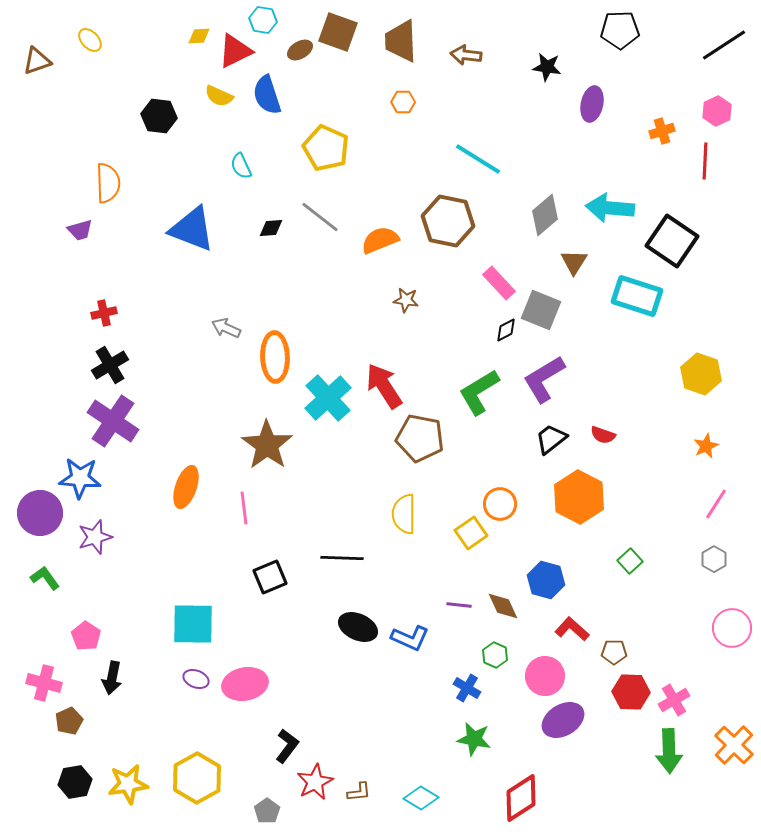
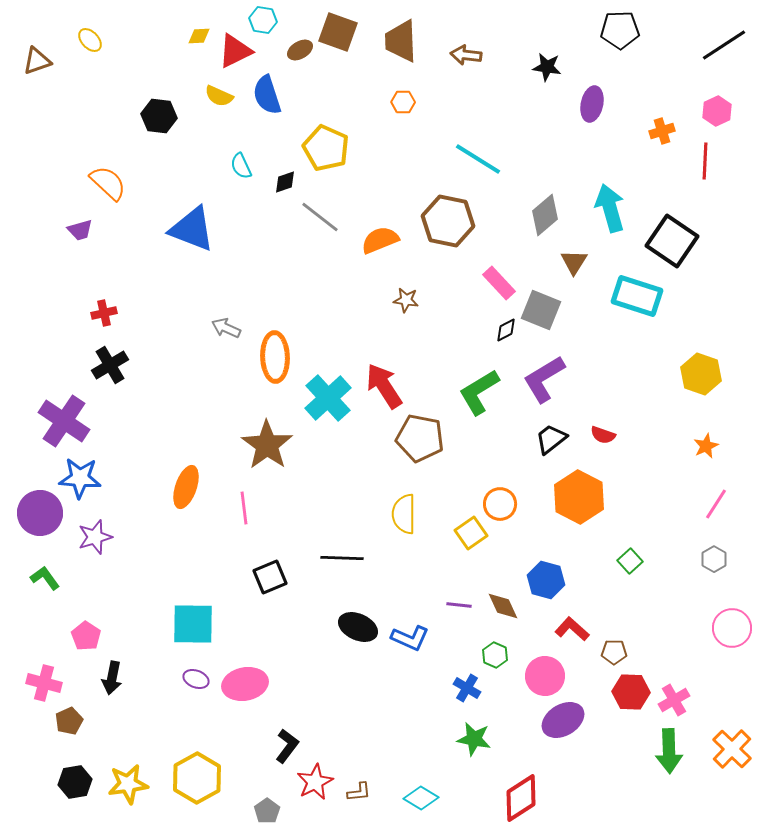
orange semicircle at (108, 183): rotated 45 degrees counterclockwise
cyan arrow at (610, 208): rotated 69 degrees clockwise
black diamond at (271, 228): moved 14 px right, 46 px up; rotated 15 degrees counterclockwise
purple cross at (113, 421): moved 49 px left
orange cross at (734, 745): moved 2 px left, 4 px down
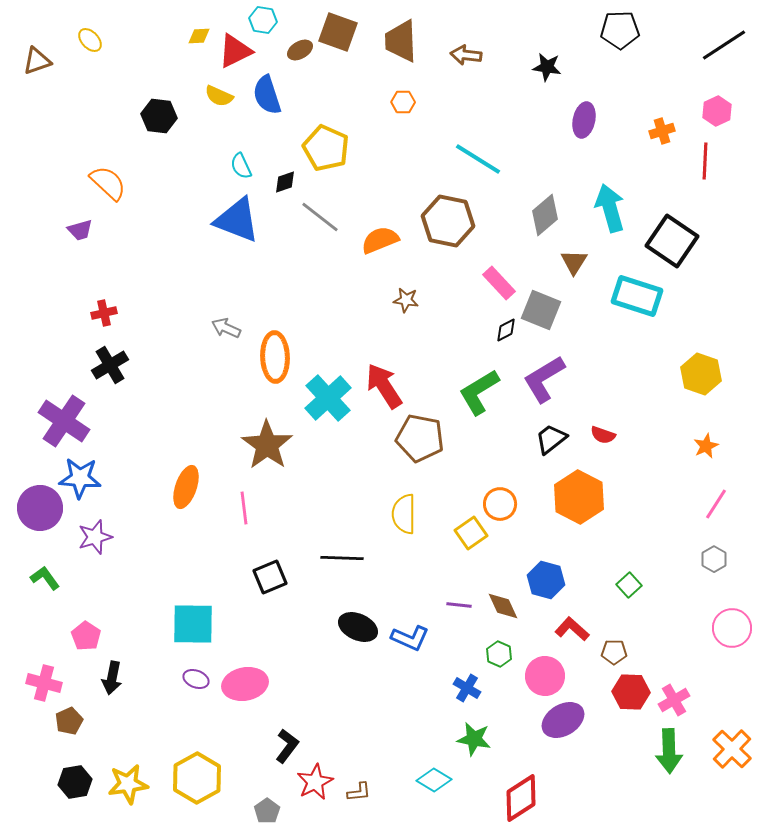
purple ellipse at (592, 104): moved 8 px left, 16 px down
blue triangle at (192, 229): moved 45 px right, 9 px up
purple circle at (40, 513): moved 5 px up
green square at (630, 561): moved 1 px left, 24 px down
green hexagon at (495, 655): moved 4 px right, 1 px up
cyan diamond at (421, 798): moved 13 px right, 18 px up
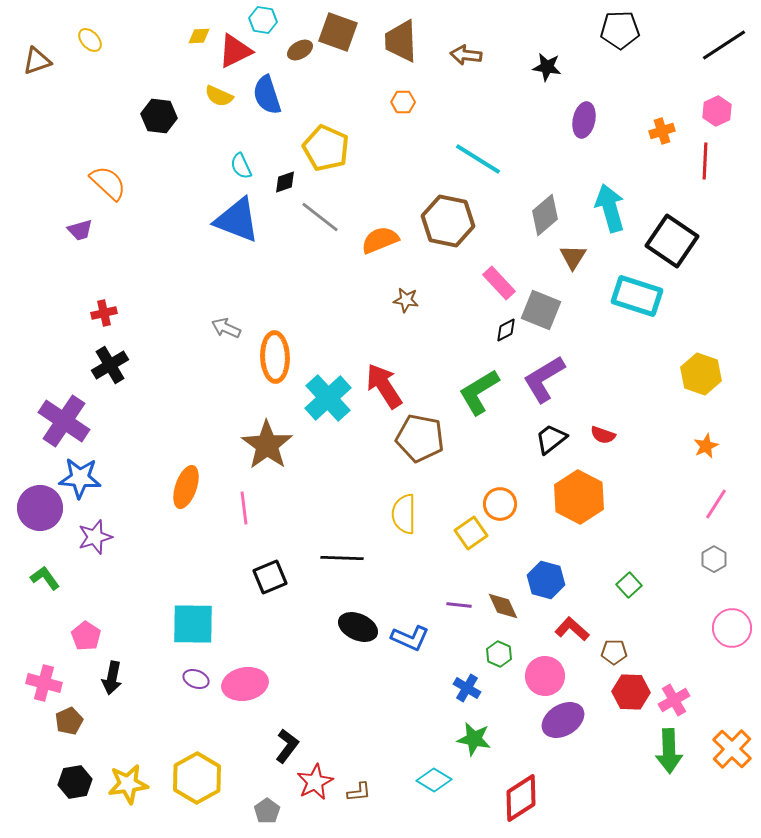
brown triangle at (574, 262): moved 1 px left, 5 px up
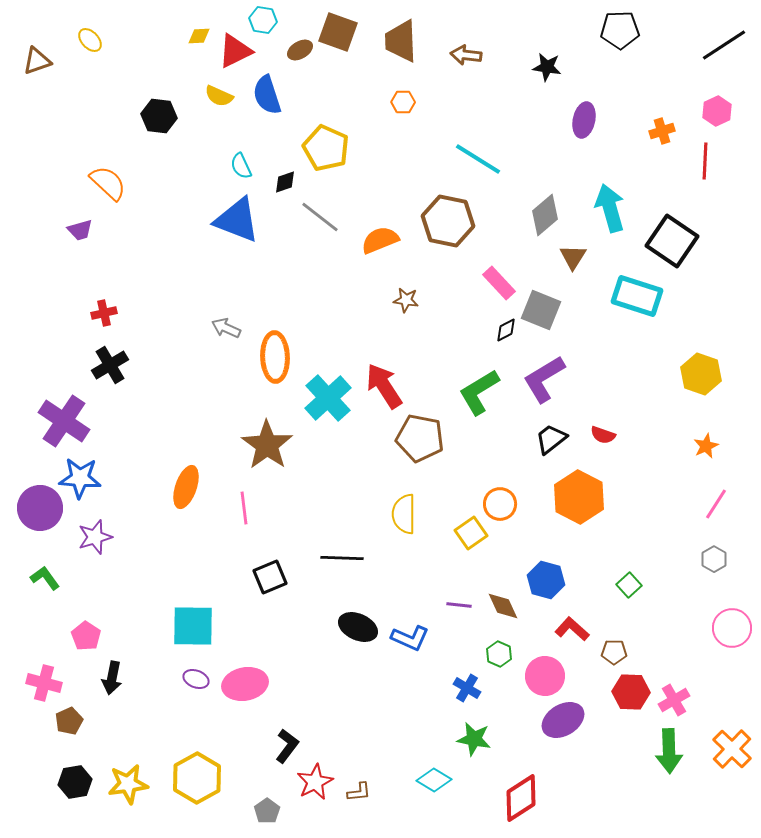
cyan square at (193, 624): moved 2 px down
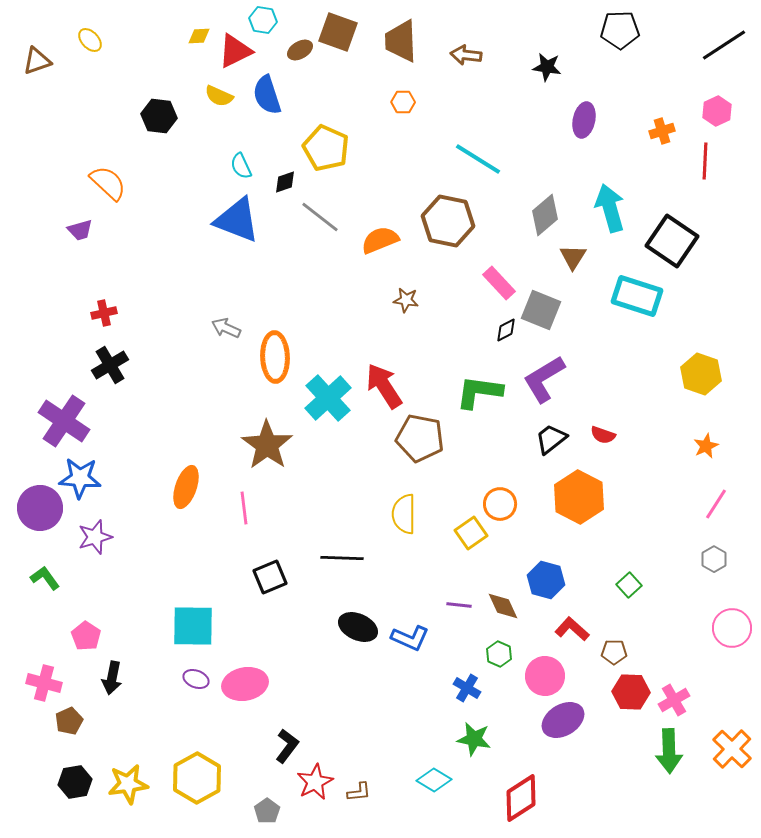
green L-shape at (479, 392): rotated 39 degrees clockwise
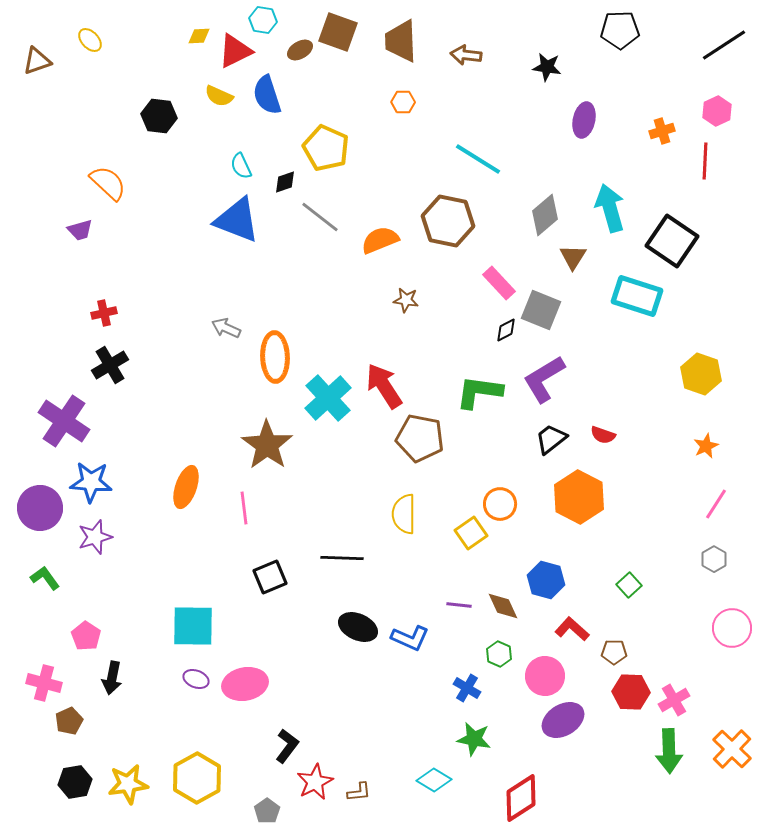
blue star at (80, 478): moved 11 px right, 4 px down
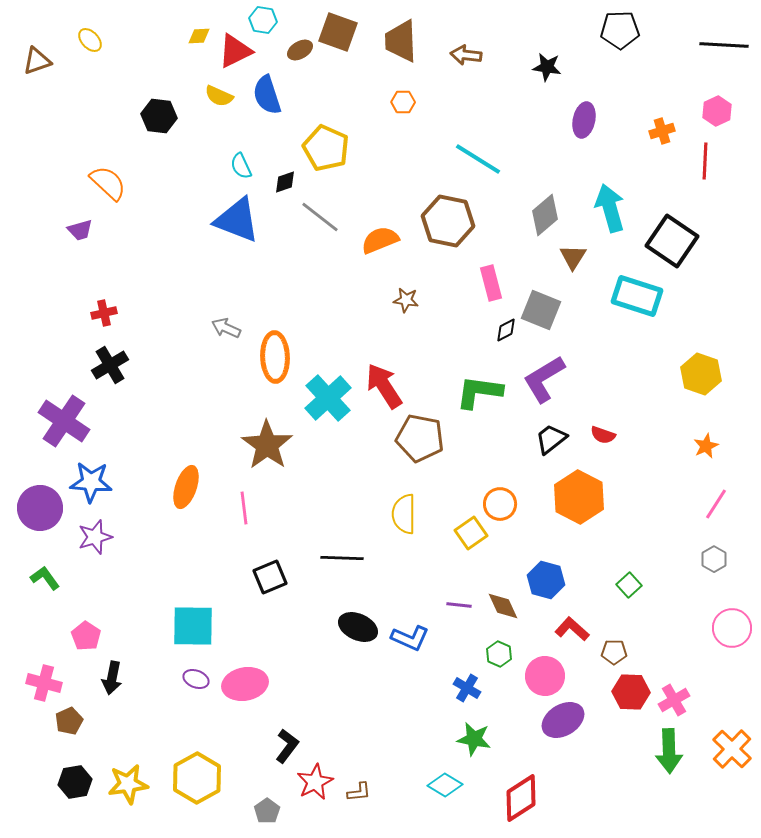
black line at (724, 45): rotated 36 degrees clockwise
pink rectangle at (499, 283): moved 8 px left; rotated 28 degrees clockwise
cyan diamond at (434, 780): moved 11 px right, 5 px down
